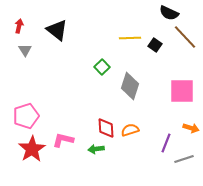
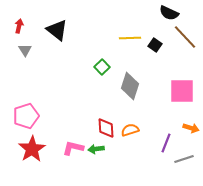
pink L-shape: moved 10 px right, 8 px down
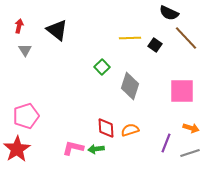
brown line: moved 1 px right, 1 px down
red star: moved 15 px left
gray line: moved 6 px right, 6 px up
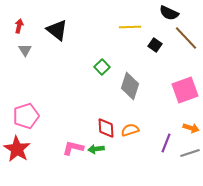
yellow line: moved 11 px up
pink square: moved 3 px right, 1 px up; rotated 20 degrees counterclockwise
red star: rotated 8 degrees counterclockwise
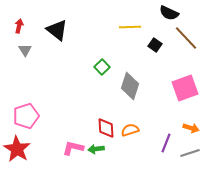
pink square: moved 2 px up
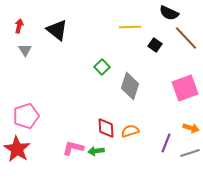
orange semicircle: moved 1 px down
green arrow: moved 2 px down
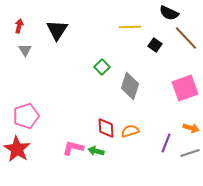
black triangle: rotated 25 degrees clockwise
green arrow: rotated 21 degrees clockwise
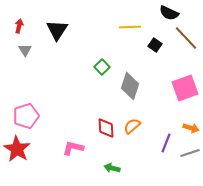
orange semicircle: moved 2 px right, 5 px up; rotated 24 degrees counterclockwise
green arrow: moved 16 px right, 17 px down
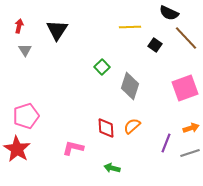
orange arrow: rotated 35 degrees counterclockwise
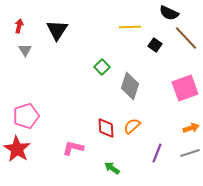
purple line: moved 9 px left, 10 px down
green arrow: rotated 21 degrees clockwise
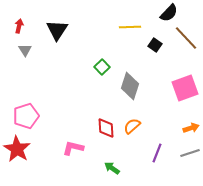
black semicircle: rotated 72 degrees counterclockwise
